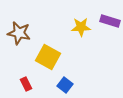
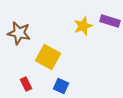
yellow star: moved 2 px right, 1 px up; rotated 18 degrees counterclockwise
blue square: moved 4 px left, 1 px down; rotated 14 degrees counterclockwise
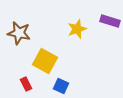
yellow star: moved 6 px left, 3 px down
yellow square: moved 3 px left, 4 px down
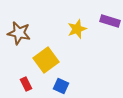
yellow square: moved 1 px right, 1 px up; rotated 25 degrees clockwise
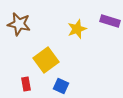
brown star: moved 9 px up
red rectangle: rotated 16 degrees clockwise
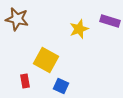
brown star: moved 2 px left, 5 px up
yellow star: moved 2 px right
yellow square: rotated 25 degrees counterclockwise
red rectangle: moved 1 px left, 3 px up
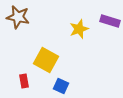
brown star: moved 1 px right, 2 px up
red rectangle: moved 1 px left
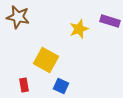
red rectangle: moved 4 px down
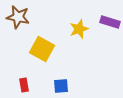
purple rectangle: moved 1 px down
yellow square: moved 4 px left, 11 px up
blue square: rotated 28 degrees counterclockwise
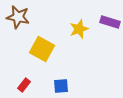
red rectangle: rotated 48 degrees clockwise
